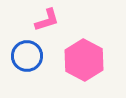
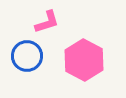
pink L-shape: moved 2 px down
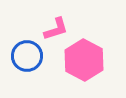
pink L-shape: moved 9 px right, 7 px down
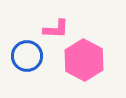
pink L-shape: rotated 20 degrees clockwise
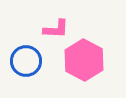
blue circle: moved 1 px left, 5 px down
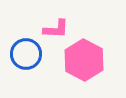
blue circle: moved 7 px up
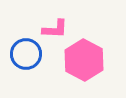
pink L-shape: moved 1 px left
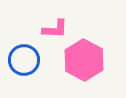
blue circle: moved 2 px left, 6 px down
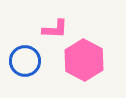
blue circle: moved 1 px right, 1 px down
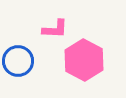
blue circle: moved 7 px left
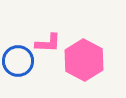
pink L-shape: moved 7 px left, 14 px down
